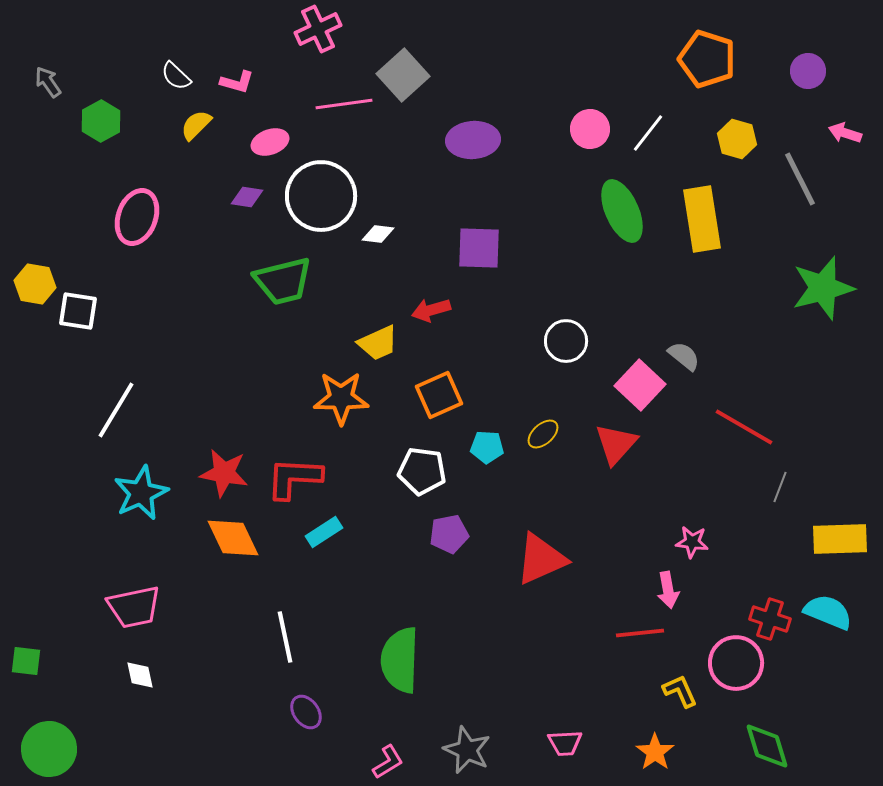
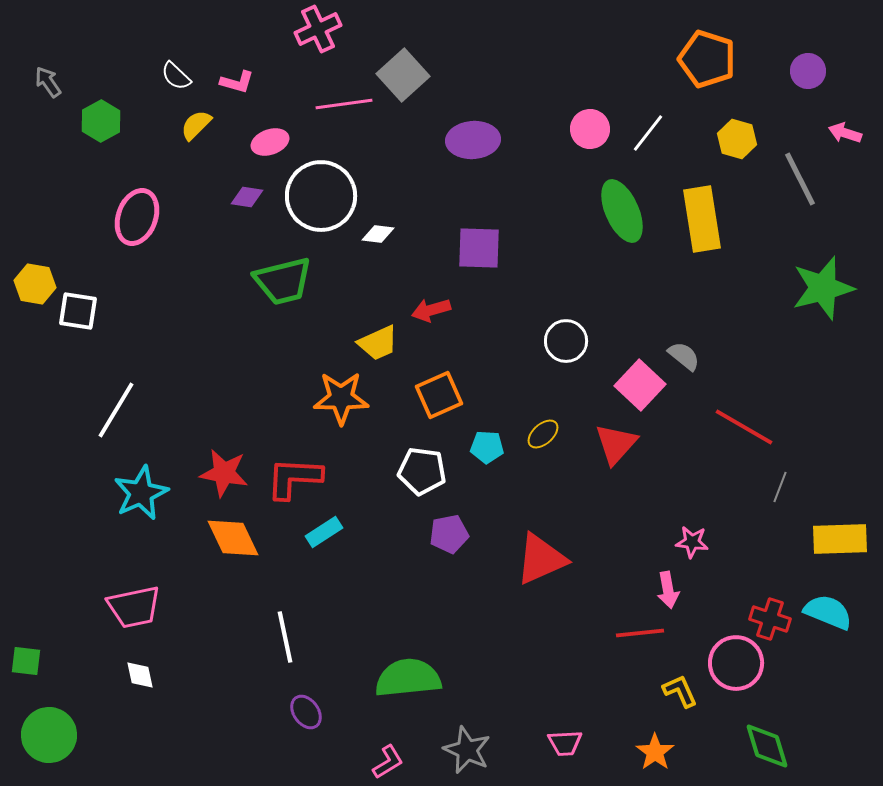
green semicircle at (400, 660): moved 8 px right, 18 px down; rotated 82 degrees clockwise
green circle at (49, 749): moved 14 px up
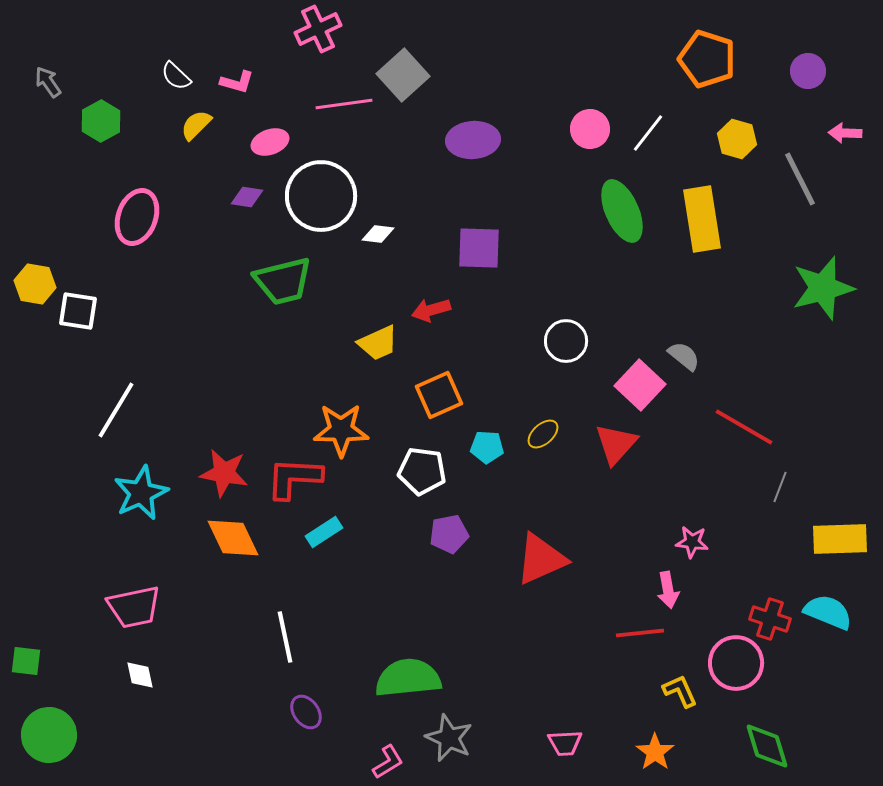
pink arrow at (845, 133): rotated 16 degrees counterclockwise
orange star at (341, 398): moved 32 px down
gray star at (467, 750): moved 18 px left, 12 px up
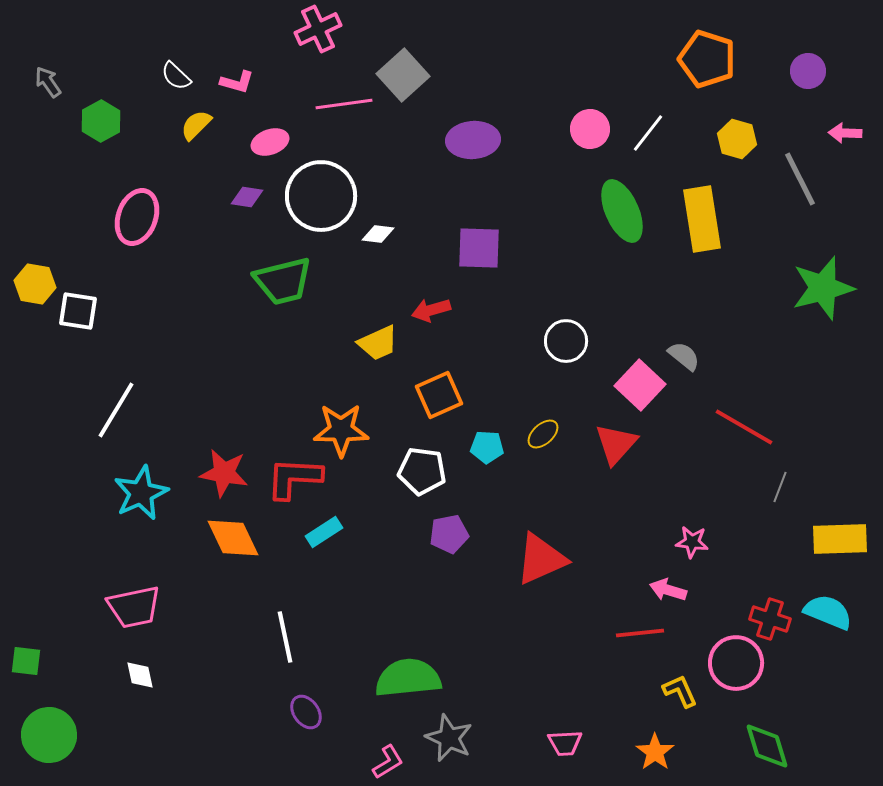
pink arrow at (668, 590): rotated 117 degrees clockwise
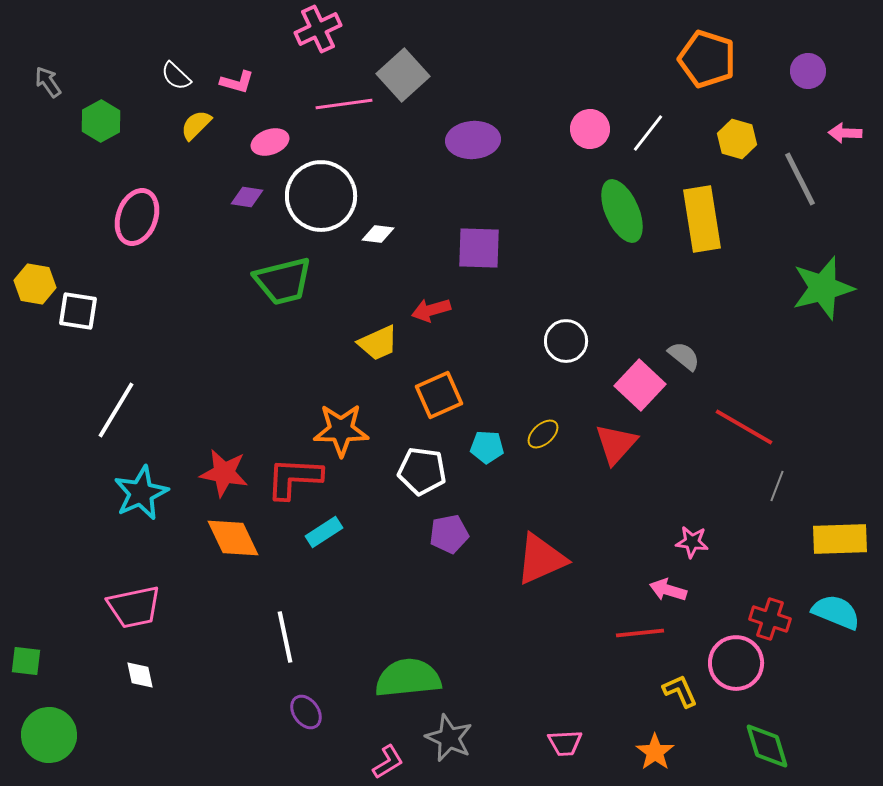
gray line at (780, 487): moved 3 px left, 1 px up
cyan semicircle at (828, 612): moved 8 px right
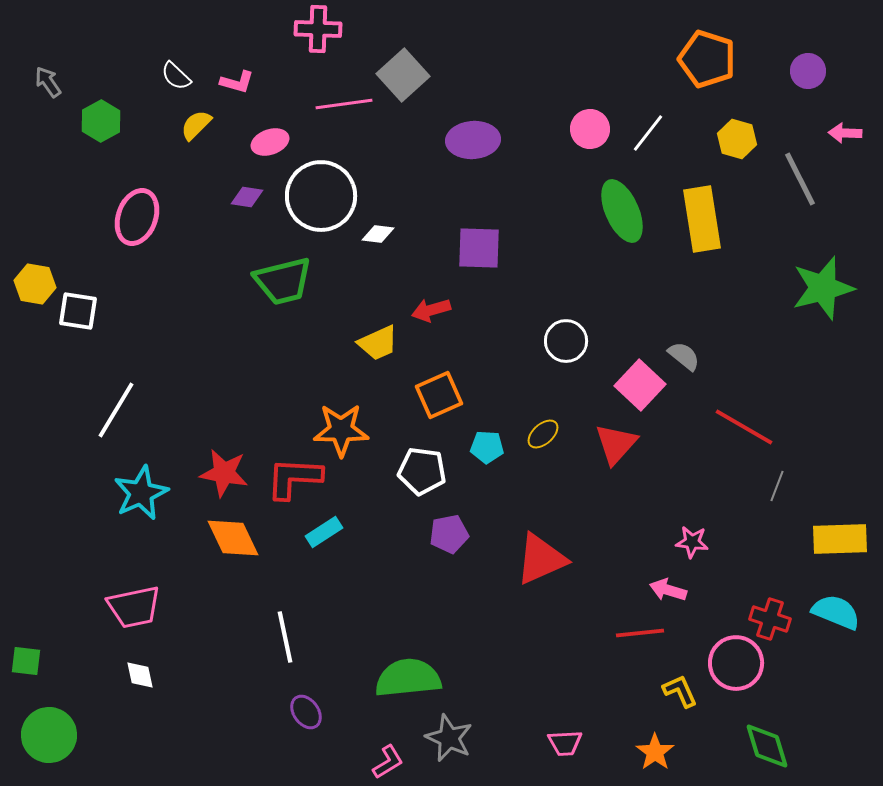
pink cross at (318, 29): rotated 27 degrees clockwise
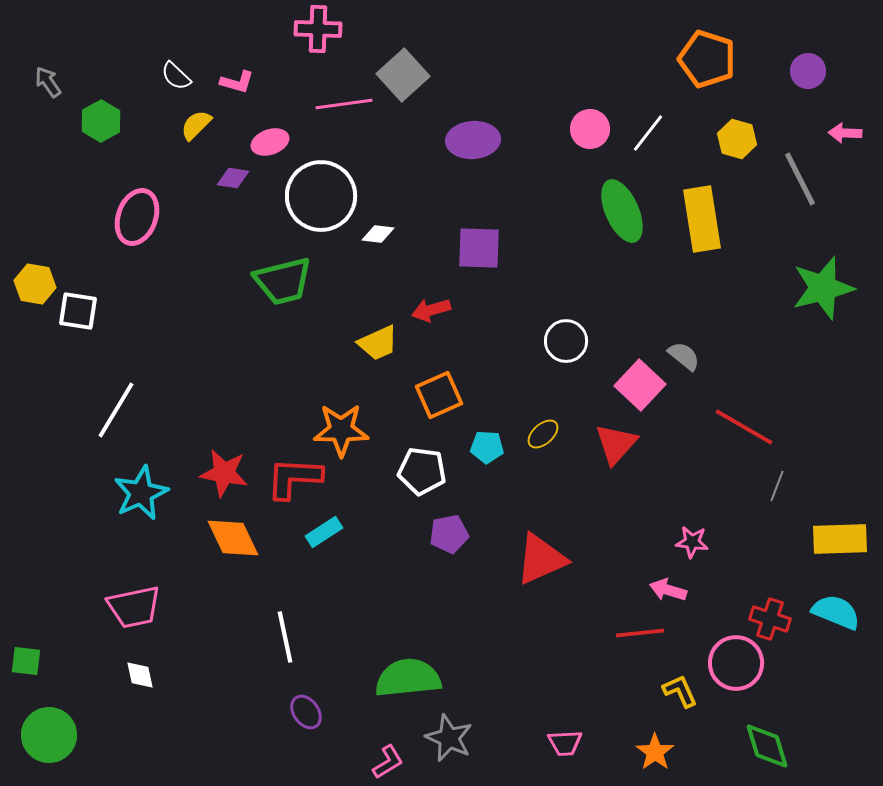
purple diamond at (247, 197): moved 14 px left, 19 px up
